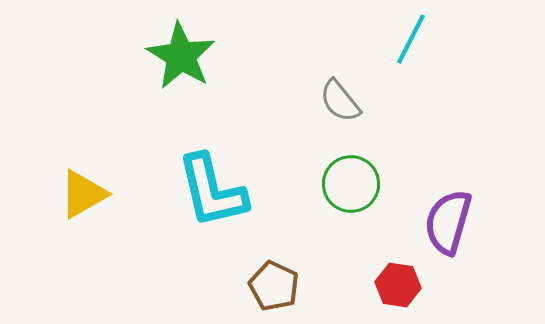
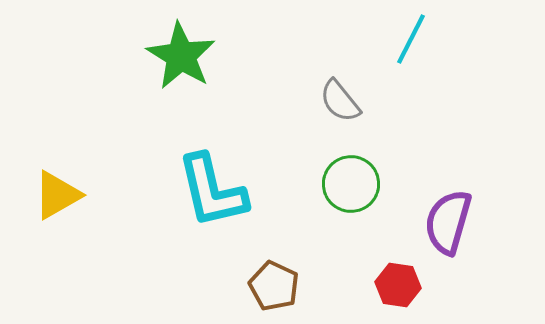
yellow triangle: moved 26 px left, 1 px down
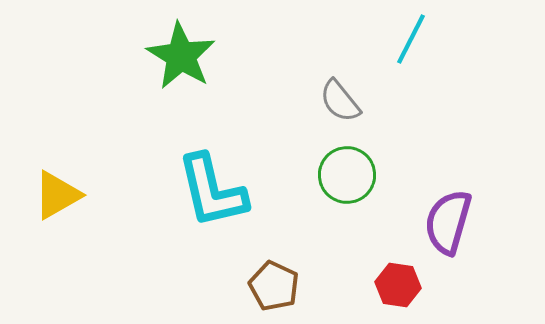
green circle: moved 4 px left, 9 px up
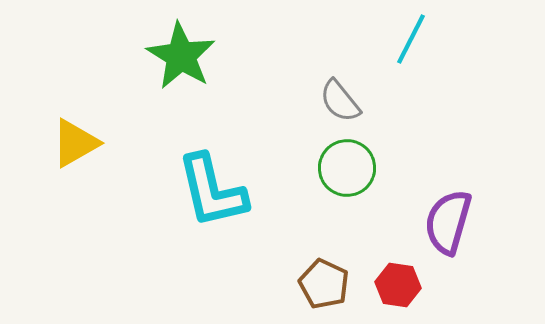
green circle: moved 7 px up
yellow triangle: moved 18 px right, 52 px up
brown pentagon: moved 50 px right, 2 px up
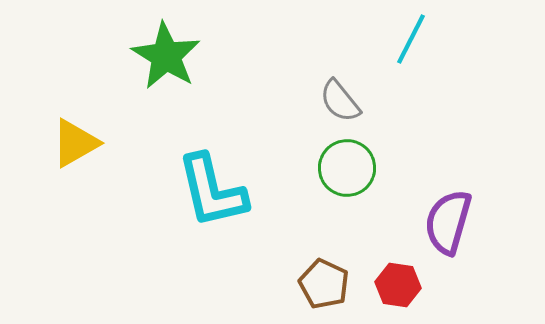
green star: moved 15 px left
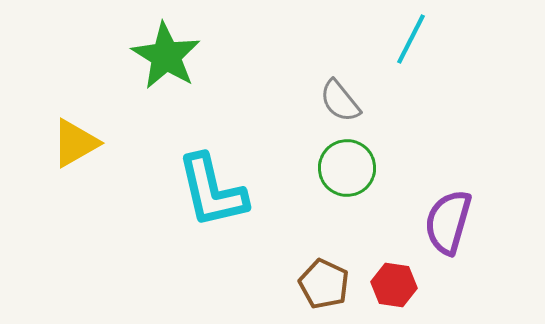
red hexagon: moved 4 px left
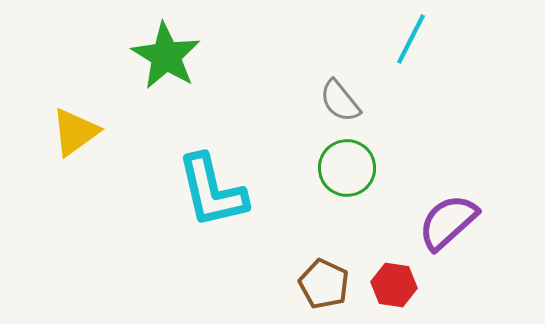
yellow triangle: moved 11 px up; rotated 6 degrees counterclockwise
purple semicircle: rotated 32 degrees clockwise
